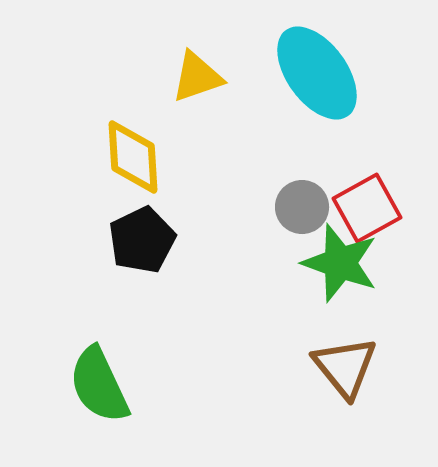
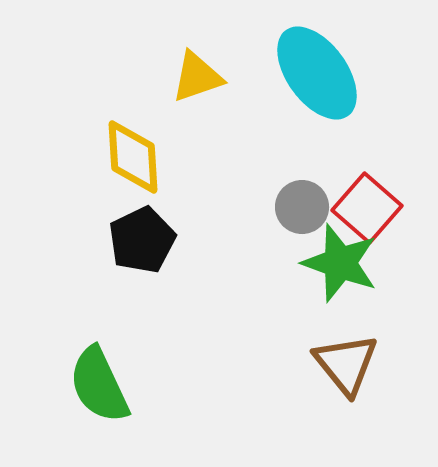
red square: rotated 20 degrees counterclockwise
brown triangle: moved 1 px right, 3 px up
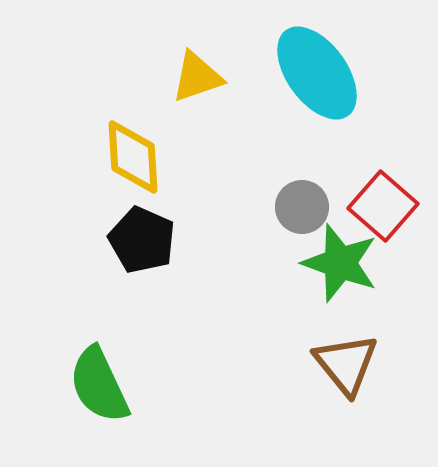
red square: moved 16 px right, 2 px up
black pentagon: rotated 22 degrees counterclockwise
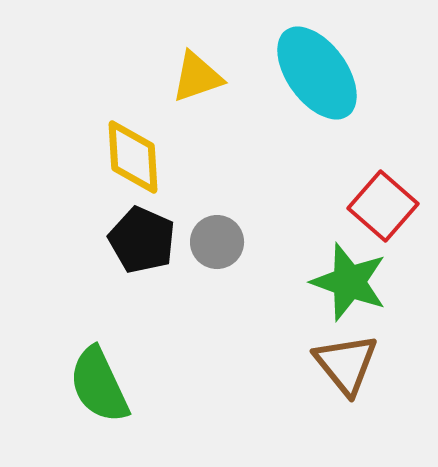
gray circle: moved 85 px left, 35 px down
green star: moved 9 px right, 19 px down
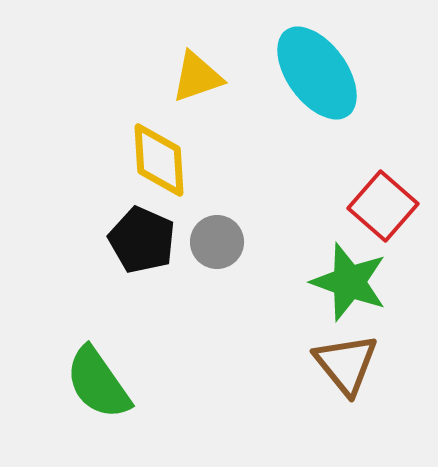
yellow diamond: moved 26 px right, 3 px down
green semicircle: moved 1 px left, 2 px up; rotated 10 degrees counterclockwise
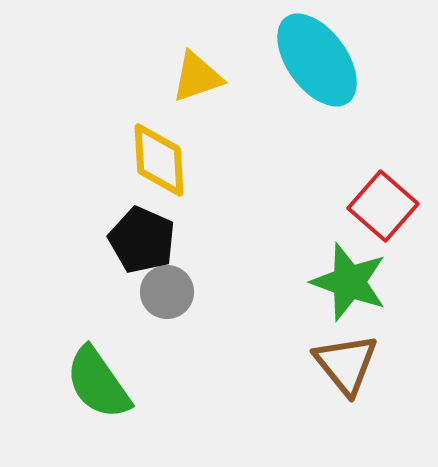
cyan ellipse: moved 13 px up
gray circle: moved 50 px left, 50 px down
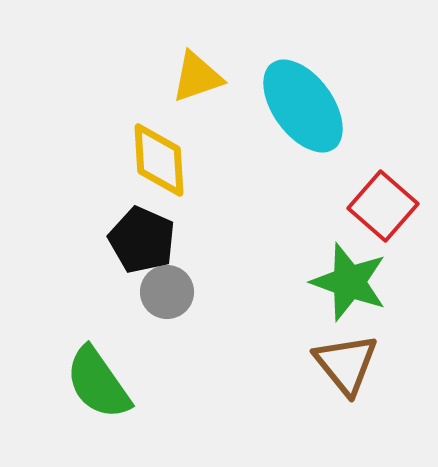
cyan ellipse: moved 14 px left, 46 px down
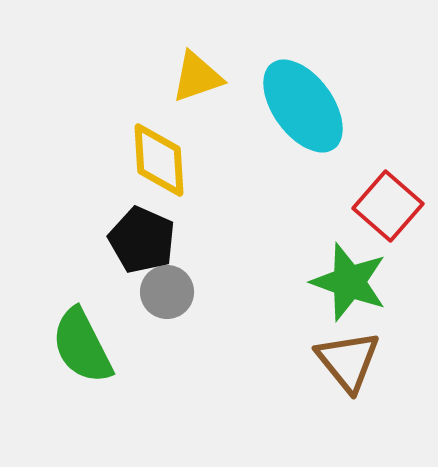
red square: moved 5 px right
brown triangle: moved 2 px right, 3 px up
green semicircle: moved 16 px left, 37 px up; rotated 8 degrees clockwise
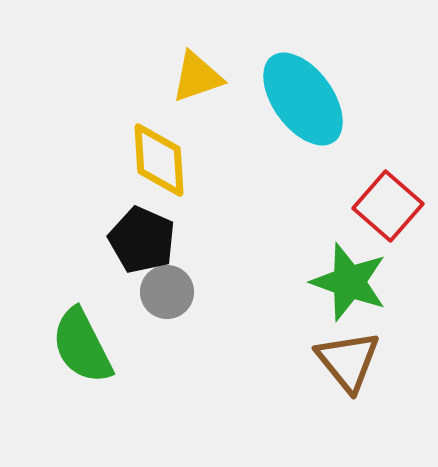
cyan ellipse: moved 7 px up
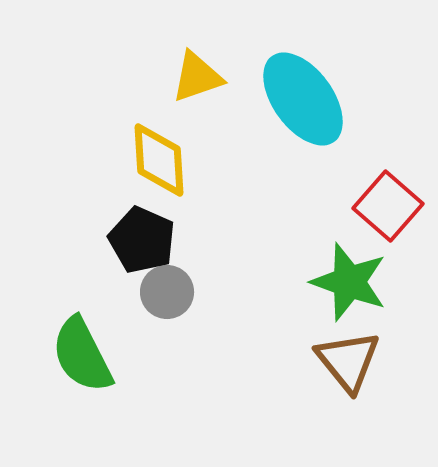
green semicircle: moved 9 px down
